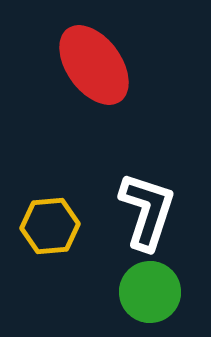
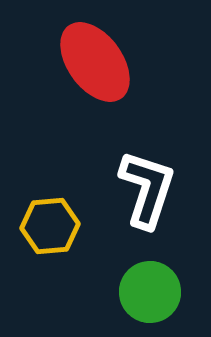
red ellipse: moved 1 px right, 3 px up
white L-shape: moved 22 px up
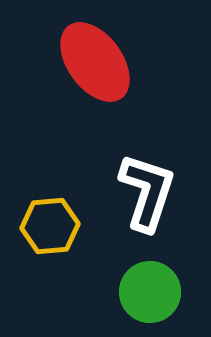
white L-shape: moved 3 px down
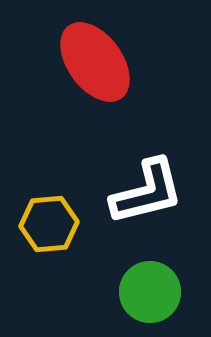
white L-shape: rotated 58 degrees clockwise
yellow hexagon: moved 1 px left, 2 px up
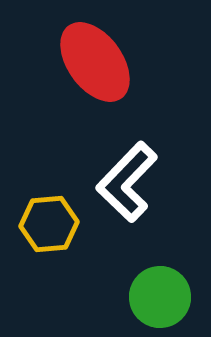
white L-shape: moved 20 px left, 10 px up; rotated 148 degrees clockwise
green circle: moved 10 px right, 5 px down
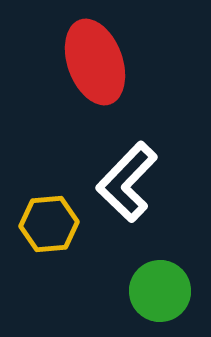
red ellipse: rotated 16 degrees clockwise
green circle: moved 6 px up
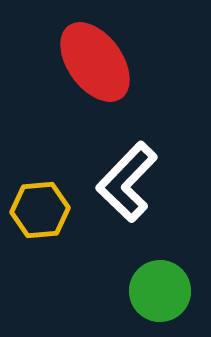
red ellipse: rotated 16 degrees counterclockwise
yellow hexagon: moved 9 px left, 14 px up
